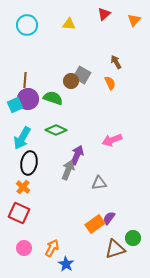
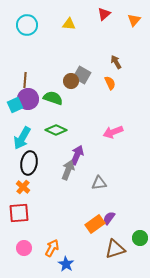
pink arrow: moved 1 px right, 8 px up
red square: rotated 30 degrees counterclockwise
green circle: moved 7 px right
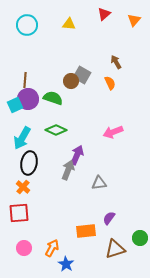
orange rectangle: moved 9 px left, 7 px down; rotated 30 degrees clockwise
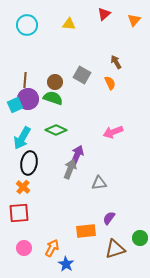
brown circle: moved 16 px left, 1 px down
gray arrow: moved 2 px right, 1 px up
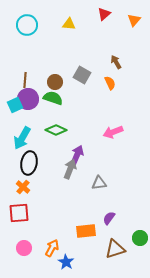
blue star: moved 2 px up
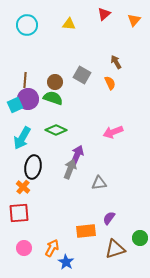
black ellipse: moved 4 px right, 4 px down
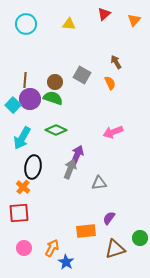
cyan circle: moved 1 px left, 1 px up
purple circle: moved 2 px right
cyan square: moved 2 px left; rotated 21 degrees counterclockwise
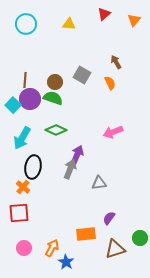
orange rectangle: moved 3 px down
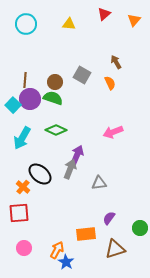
black ellipse: moved 7 px right, 7 px down; rotated 60 degrees counterclockwise
green circle: moved 10 px up
orange arrow: moved 5 px right, 2 px down
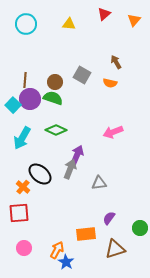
orange semicircle: rotated 128 degrees clockwise
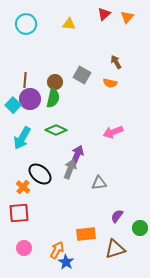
orange triangle: moved 7 px left, 3 px up
green semicircle: rotated 84 degrees clockwise
purple semicircle: moved 8 px right, 2 px up
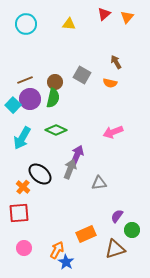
brown line: rotated 63 degrees clockwise
green circle: moved 8 px left, 2 px down
orange rectangle: rotated 18 degrees counterclockwise
